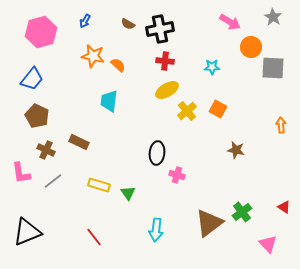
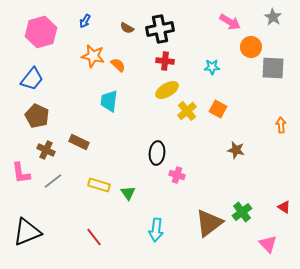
brown semicircle: moved 1 px left, 4 px down
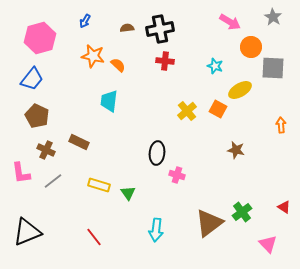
brown semicircle: rotated 144 degrees clockwise
pink hexagon: moved 1 px left, 6 px down
cyan star: moved 3 px right, 1 px up; rotated 21 degrees clockwise
yellow ellipse: moved 73 px right
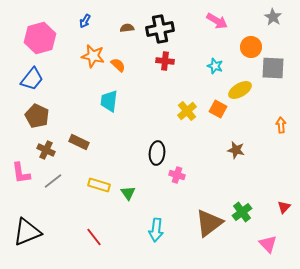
pink arrow: moved 13 px left, 1 px up
red triangle: rotated 40 degrees clockwise
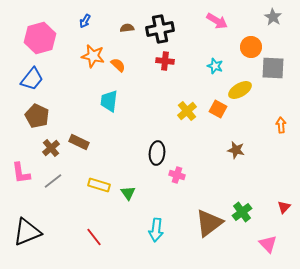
brown cross: moved 5 px right, 2 px up; rotated 24 degrees clockwise
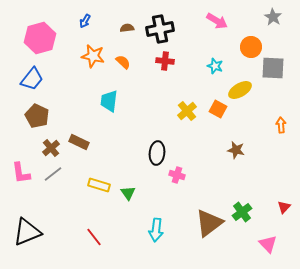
orange semicircle: moved 5 px right, 3 px up
gray line: moved 7 px up
